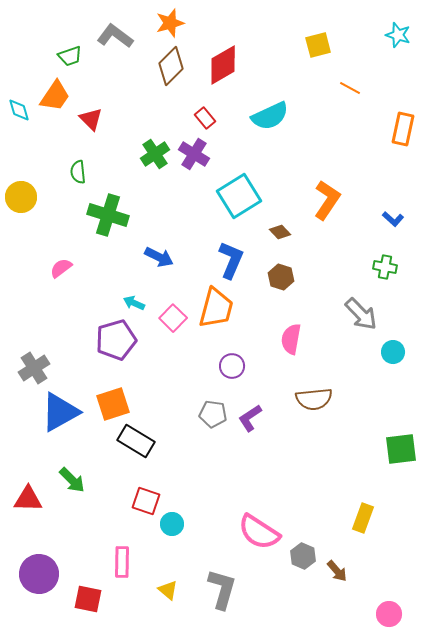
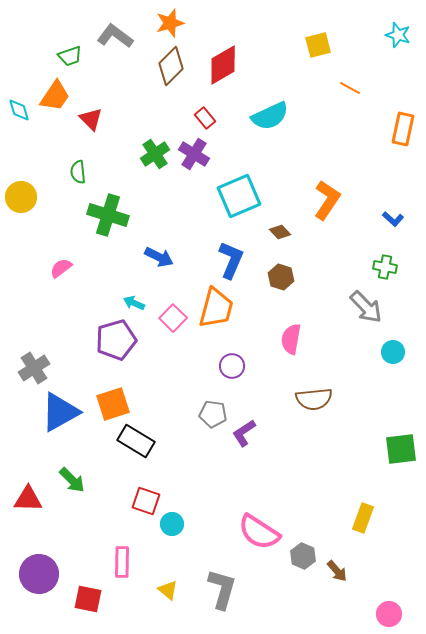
cyan square at (239, 196): rotated 9 degrees clockwise
gray arrow at (361, 314): moved 5 px right, 7 px up
purple L-shape at (250, 418): moved 6 px left, 15 px down
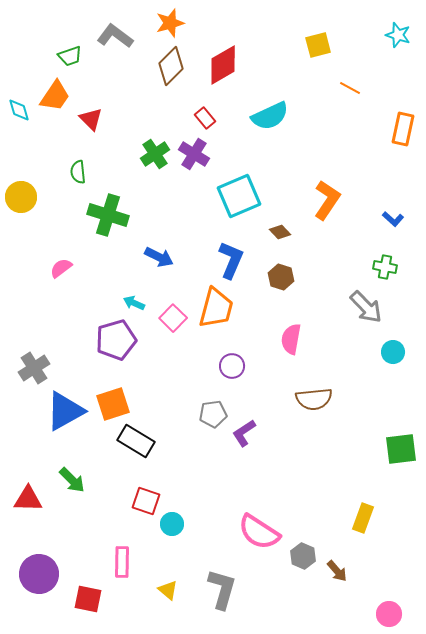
blue triangle at (60, 412): moved 5 px right, 1 px up
gray pentagon at (213, 414): rotated 16 degrees counterclockwise
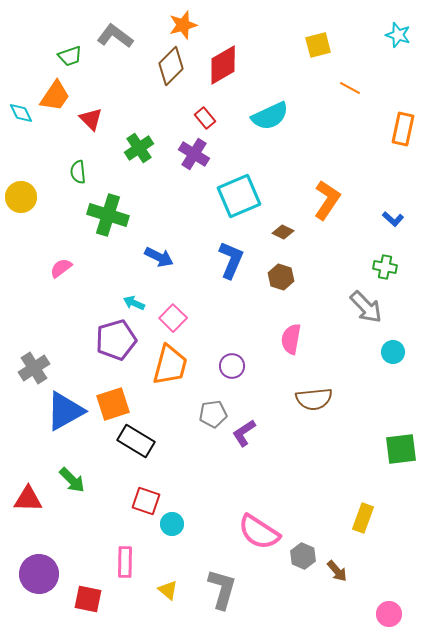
orange star at (170, 23): moved 13 px right, 2 px down
cyan diamond at (19, 110): moved 2 px right, 3 px down; rotated 10 degrees counterclockwise
green cross at (155, 154): moved 16 px left, 6 px up
brown diamond at (280, 232): moved 3 px right; rotated 20 degrees counterclockwise
orange trapezoid at (216, 308): moved 46 px left, 57 px down
pink rectangle at (122, 562): moved 3 px right
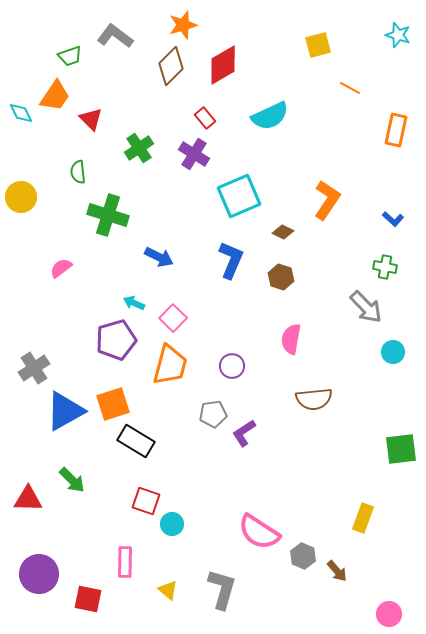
orange rectangle at (403, 129): moved 7 px left, 1 px down
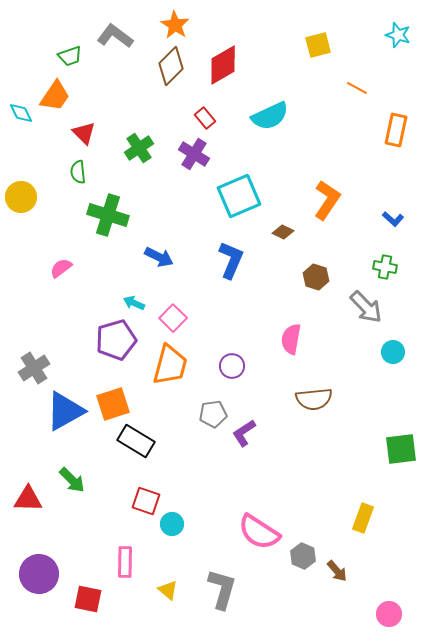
orange star at (183, 25): moved 8 px left; rotated 24 degrees counterclockwise
orange line at (350, 88): moved 7 px right
red triangle at (91, 119): moved 7 px left, 14 px down
brown hexagon at (281, 277): moved 35 px right
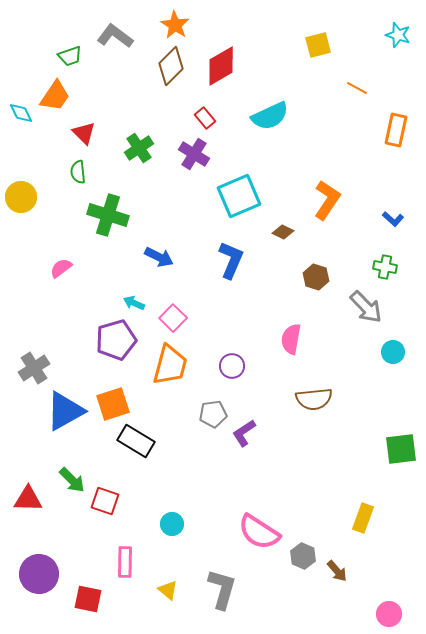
red diamond at (223, 65): moved 2 px left, 1 px down
red square at (146, 501): moved 41 px left
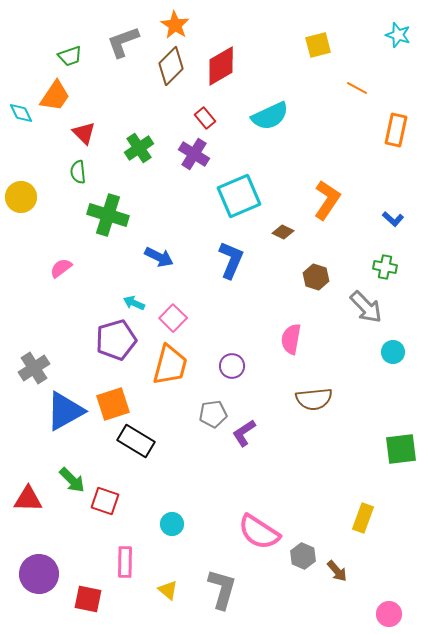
gray L-shape at (115, 36): moved 8 px right, 6 px down; rotated 57 degrees counterclockwise
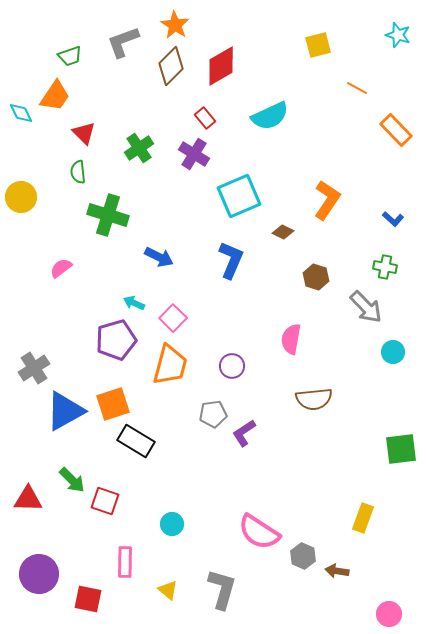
orange rectangle at (396, 130): rotated 56 degrees counterclockwise
brown arrow at (337, 571): rotated 140 degrees clockwise
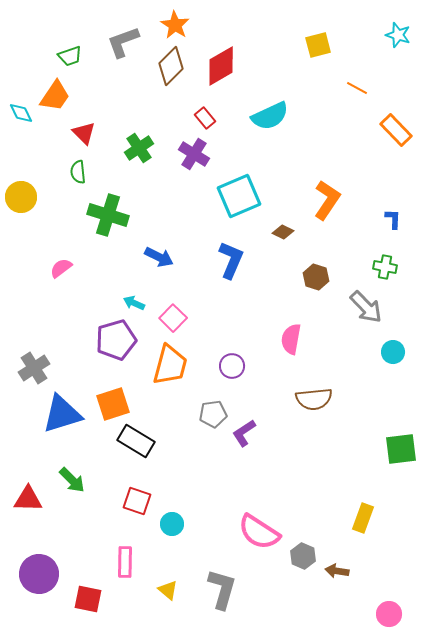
blue L-shape at (393, 219): rotated 130 degrees counterclockwise
blue triangle at (65, 411): moved 3 px left, 3 px down; rotated 12 degrees clockwise
red square at (105, 501): moved 32 px right
